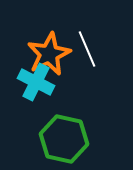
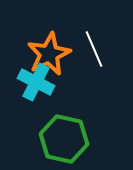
white line: moved 7 px right
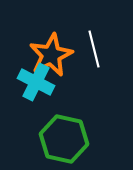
white line: rotated 9 degrees clockwise
orange star: moved 2 px right, 1 px down
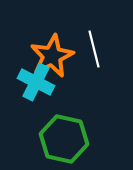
orange star: moved 1 px right, 1 px down
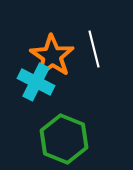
orange star: rotated 12 degrees counterclockwise
green hexagon: rotated 9 degrees clockwise
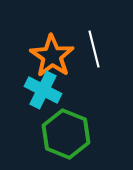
cyan cross: moved 7 px right, 8 px down
green hexagon: moved 2 px right, 5 px up
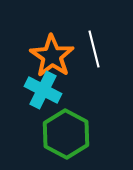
green hexagon: rotated 6 degrees clockwise
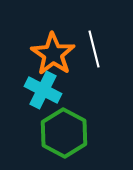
orange star: moved 1 px right, 2 px up
green hexagon: moved 2 px left, 1 px up
